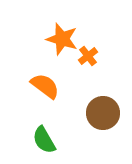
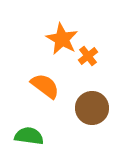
orange star: rotated 12 degrees clockwise
brown circle: moved 11 px left, 5 px up
green semicircle: moved 15 px left, 4 px up; rotated 128 degrees clockwise
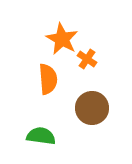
orange cross: moved 1 px left, 3 px down; rotated 18 degrees counterclockwise
orange semicircle: moved 3 px right, 7 px up; rotated 48 degrees clockwise
green semicircle: moved 12 px right
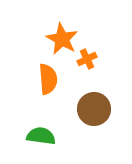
orange cross: rotated 30 degrees clockwise
brown circle: moved 2 px right, 1 px down
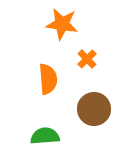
orange star: moved 15 px up; rotated 20 degrees counterclockwise
orange cross: rotated 18 degrees counterclockwise
green semicircle: moved 4 px right; rotated 12 degrees counterclockwise
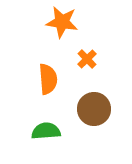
orange star: moved 2 px up
green semicircle: moved 1 px right, 5 px up
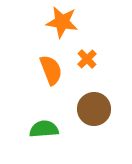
orange semicircle: moved 3 px right, 9 px up; rotated 16 degrees counterclockwise
green semicircle: moved 2 px left, 2 px up
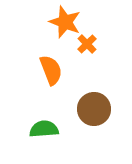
orange star: moved 3 px right; rotated 12 degrees clockwise
orange cross: moved 15 px up
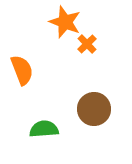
orange semicircle: moved 29 px left
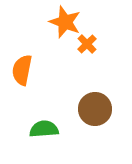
orange semicircle: rotated 148 degrees counterclockwise
brown circle: moved 1 px right
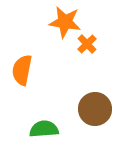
orange star: rotated 12 degrees counterclockwise
